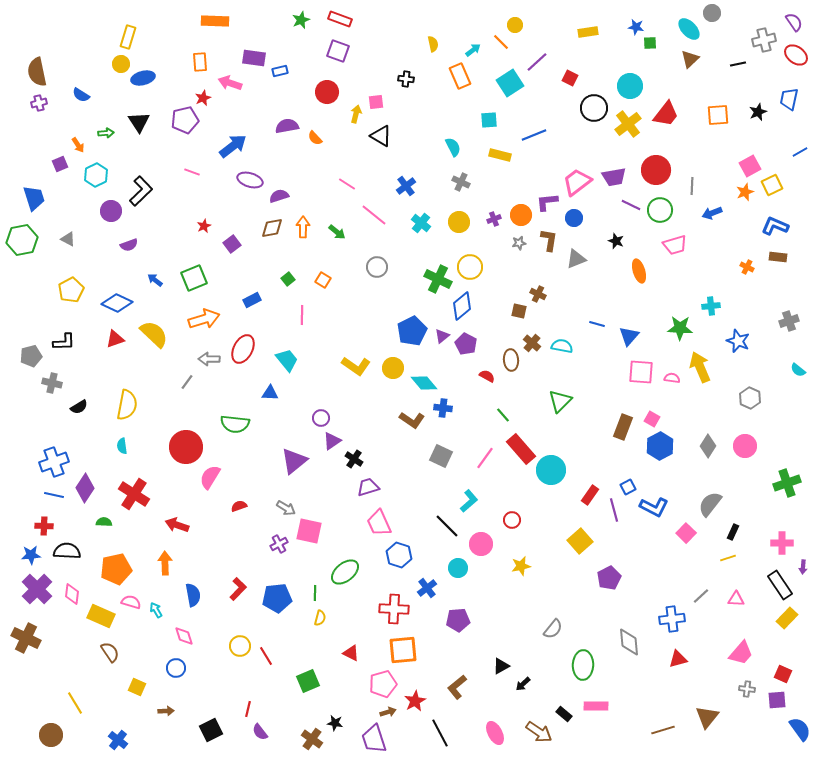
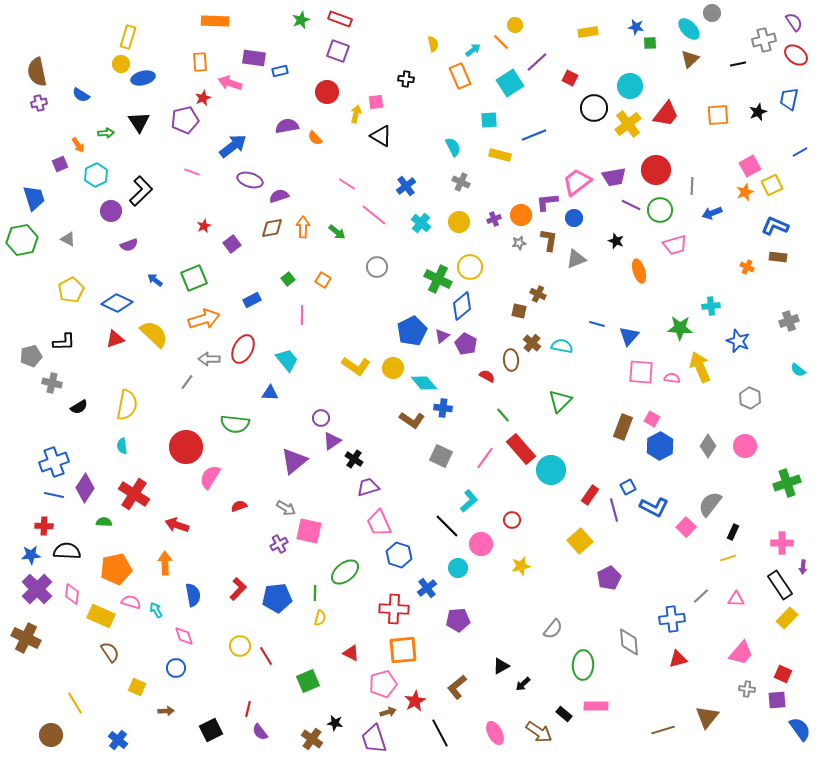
pink square at (686, 533): moved 6 px up
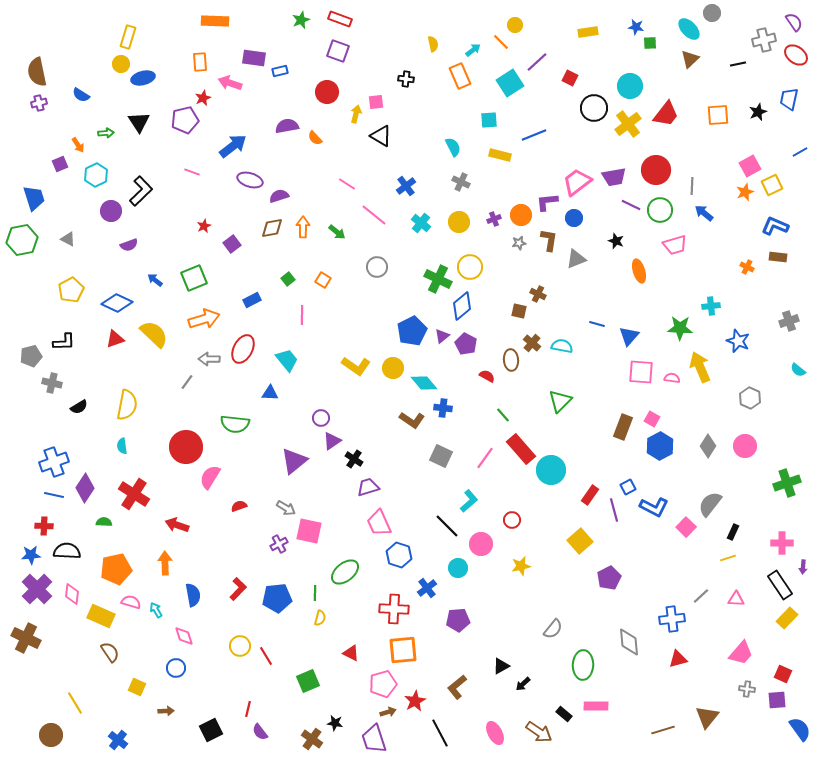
blue arrow at (712, 213): moved 8 px left; rotated 60 degrees clockwise
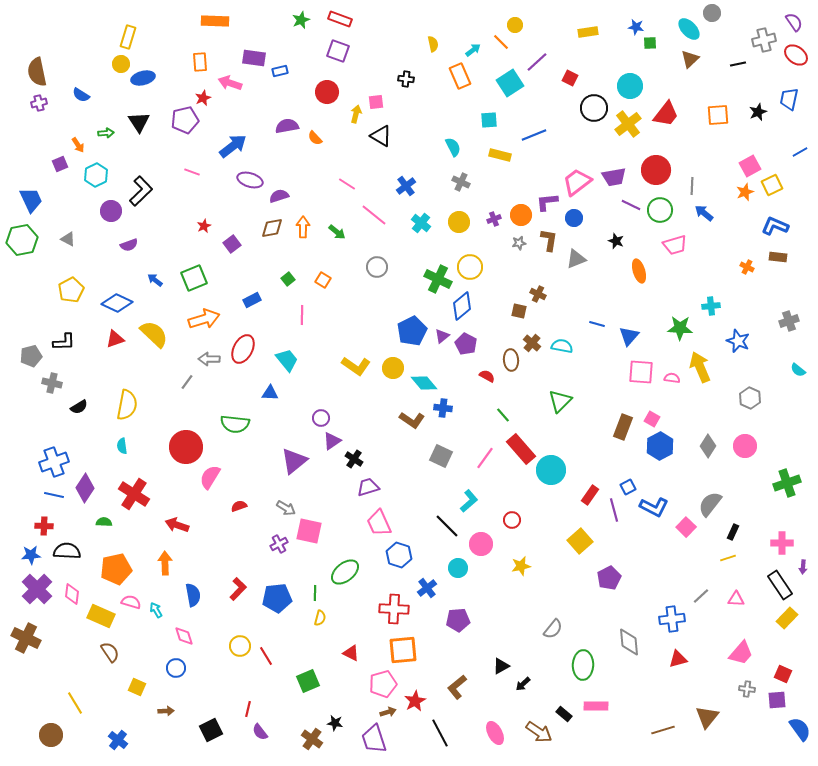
blue trapezoid at (34, 198): moved 3 px left, 2 px down; rotated 8 degrees counterclockwise
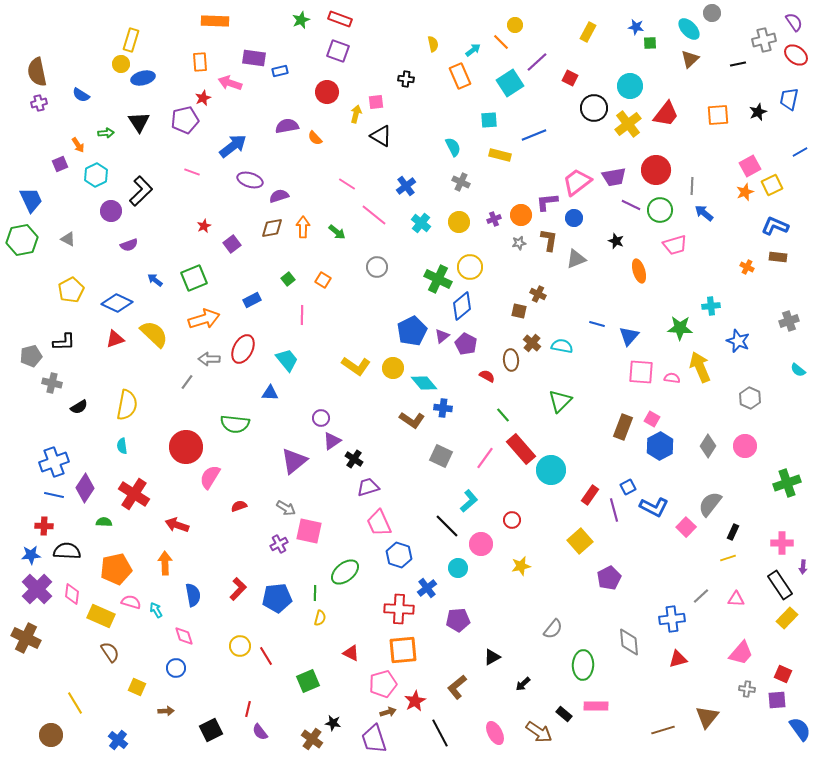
yellow rectangle at (588, 32): rotated 54 degrees counterclockwise
yellow rectangle at (128, 37): moved 3 px right, 3 px down
red cross at (394, 609): moved 5 px right
black triangle at (501, 666): moved 9 px left, 9 px up
black star at (335, 723): moved 2 px left
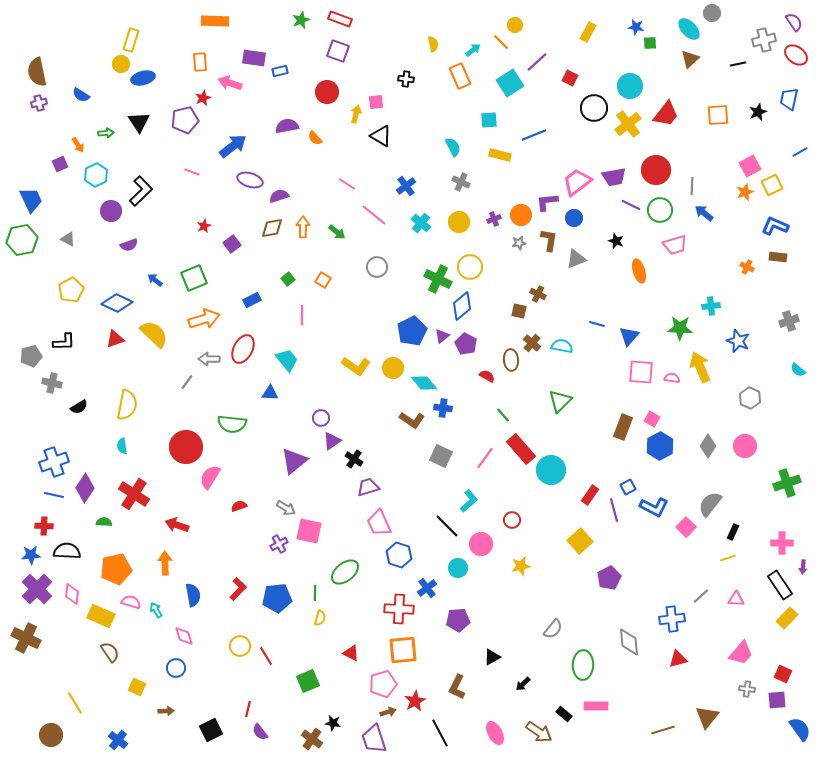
green semicircle at (235, 424): moved 3 px left
brown L-shape at (457, 687): rotated 25 degrees counterclockwise
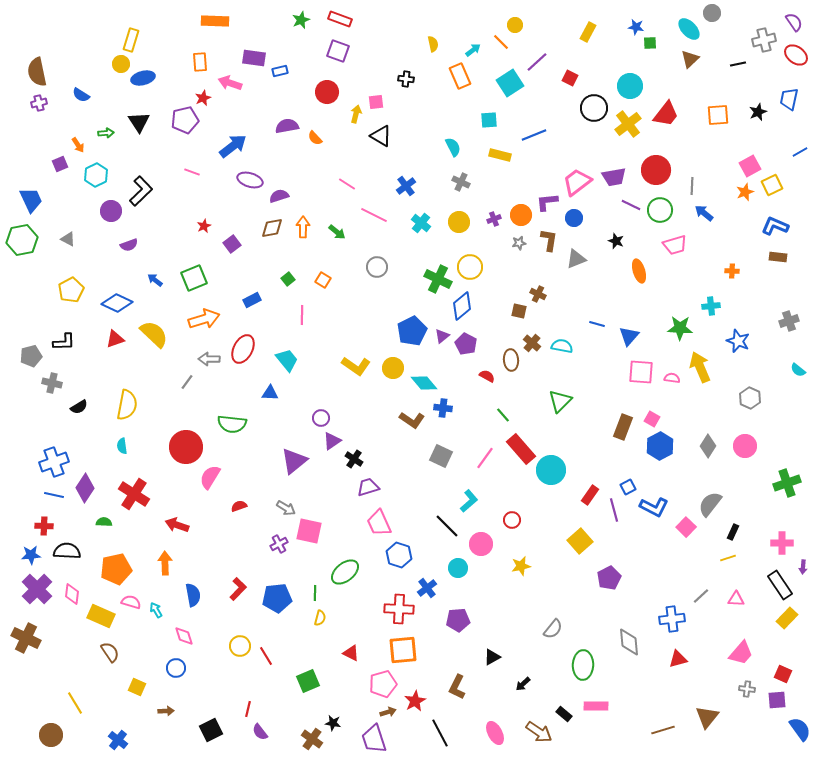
pink line at (374, 215): rotated 12 degrees counterclockwise
orange cross at (747, 267): moved 15 px left, 4 px down; rotated 24 degrees counterclockwise
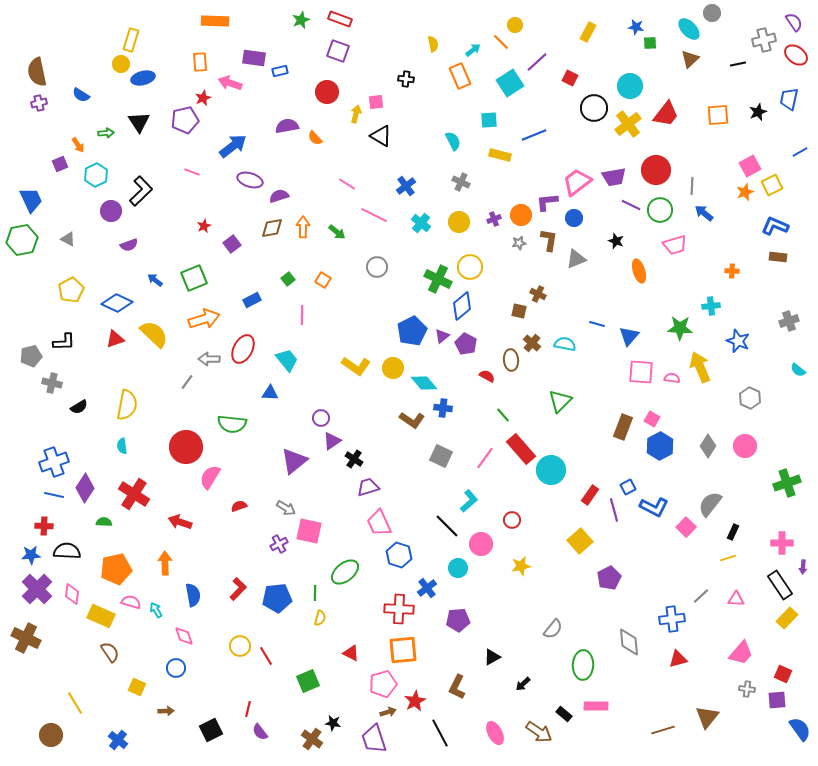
cyan semicircle at (453, 147): moved 6 px up
cyan semicircle at (562, 346): moved 3 px right, 2 px up
red arrow at (177, 525): moved 3 px right, 3 px up
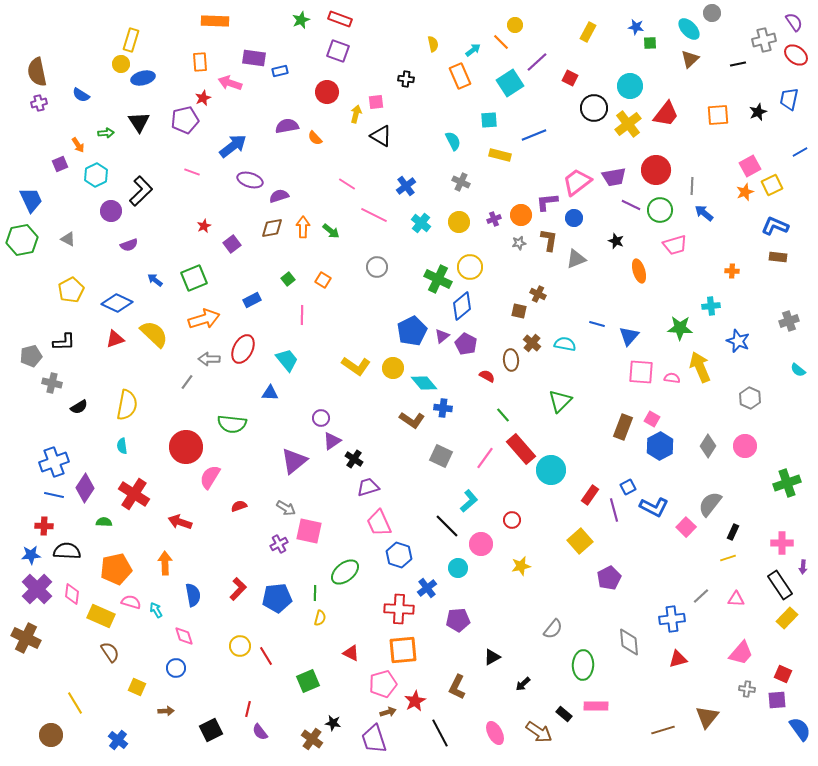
green arrow at (337, 232): moved 6 px left, 1 px up
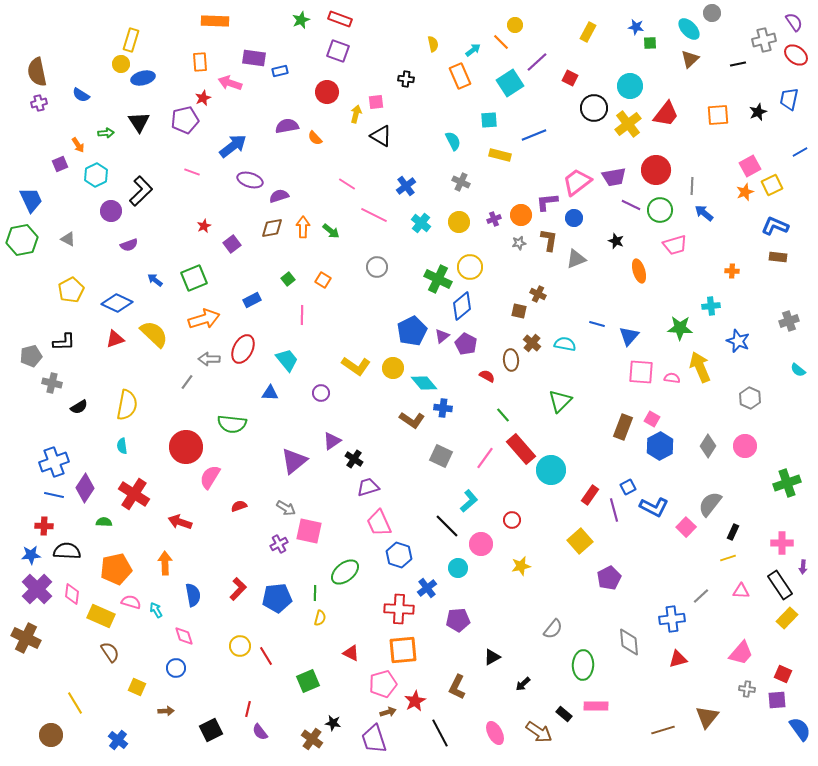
purple circle at (321, 418): moved 25 px up
pink triangle at (736, 599): moved 5 px right, 8 px up
